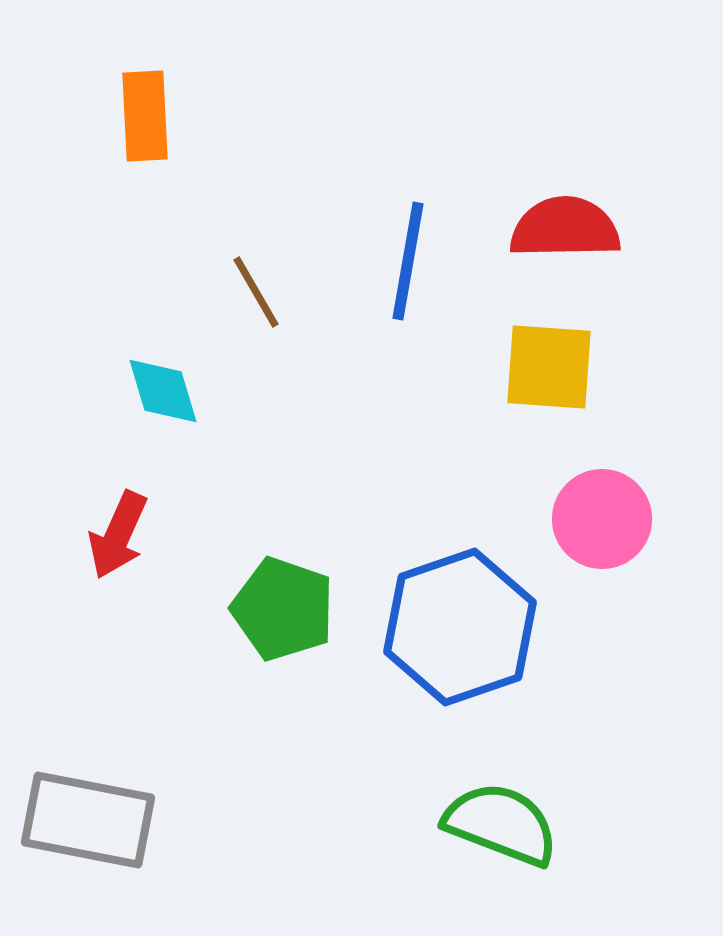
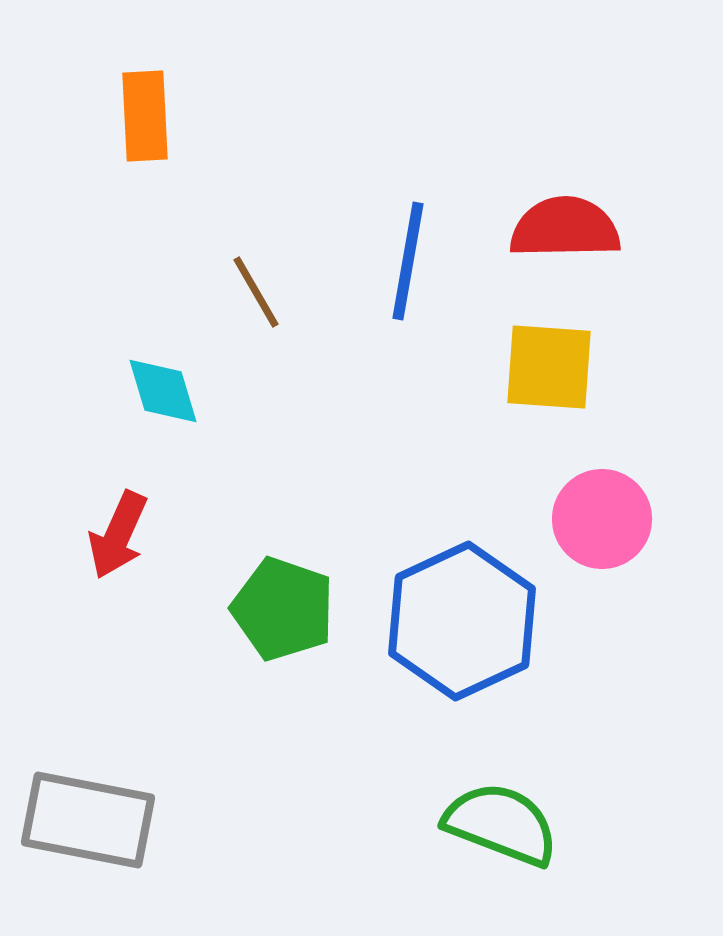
blue hexagon: moved 2 px right, 6 px up; rotated 6 degrees counterclockwise
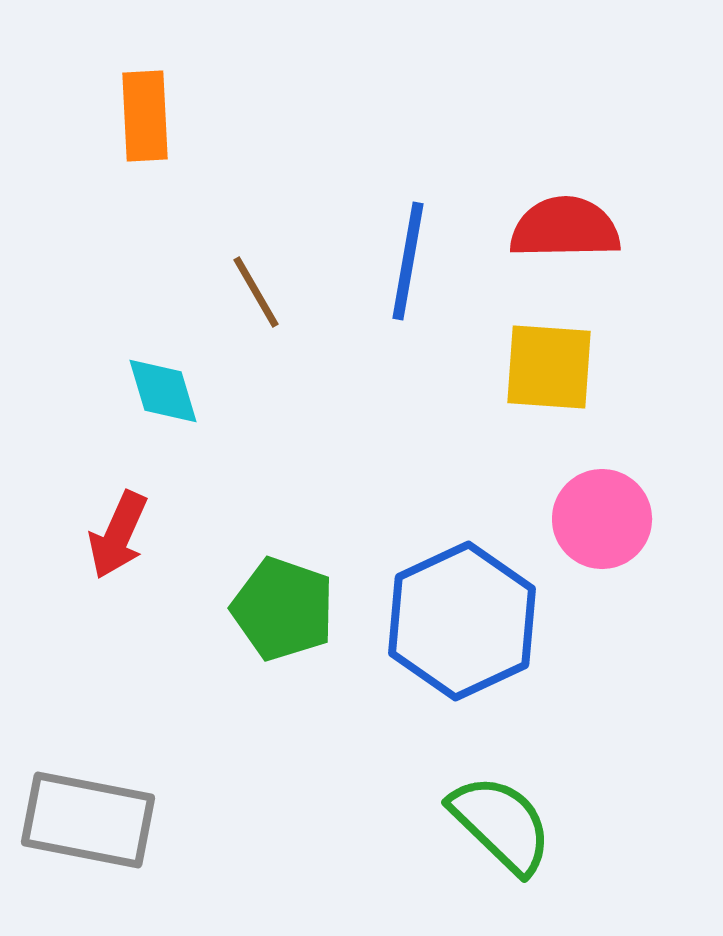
green semicircle: rotated 23 degrees clockwise
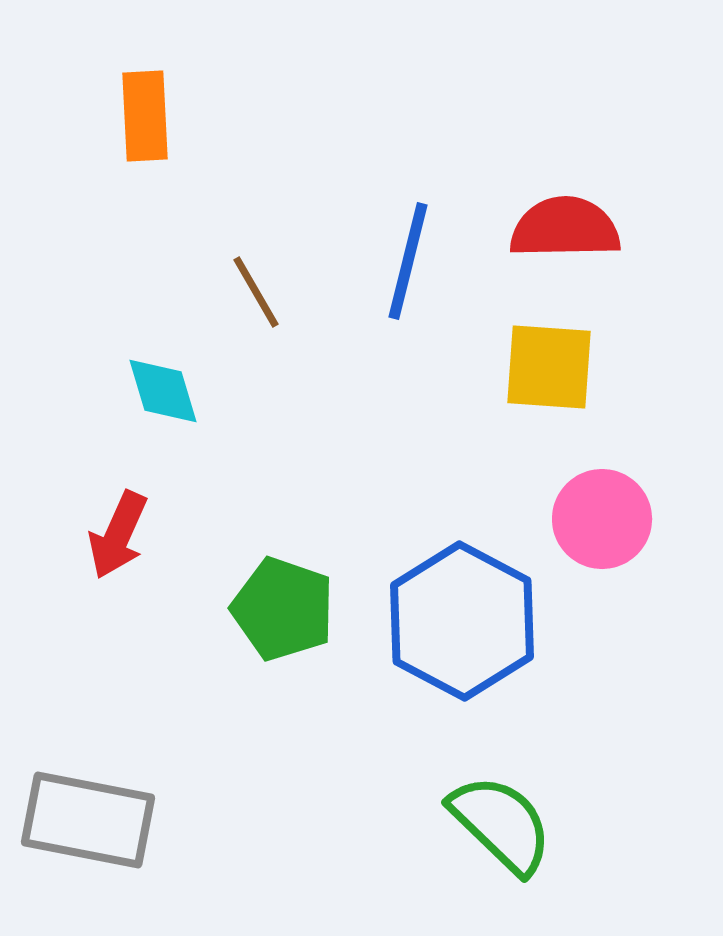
blue line: rotated 4 degrees clockwise
blue hexagon: rotated 7 degrees counterclockwise
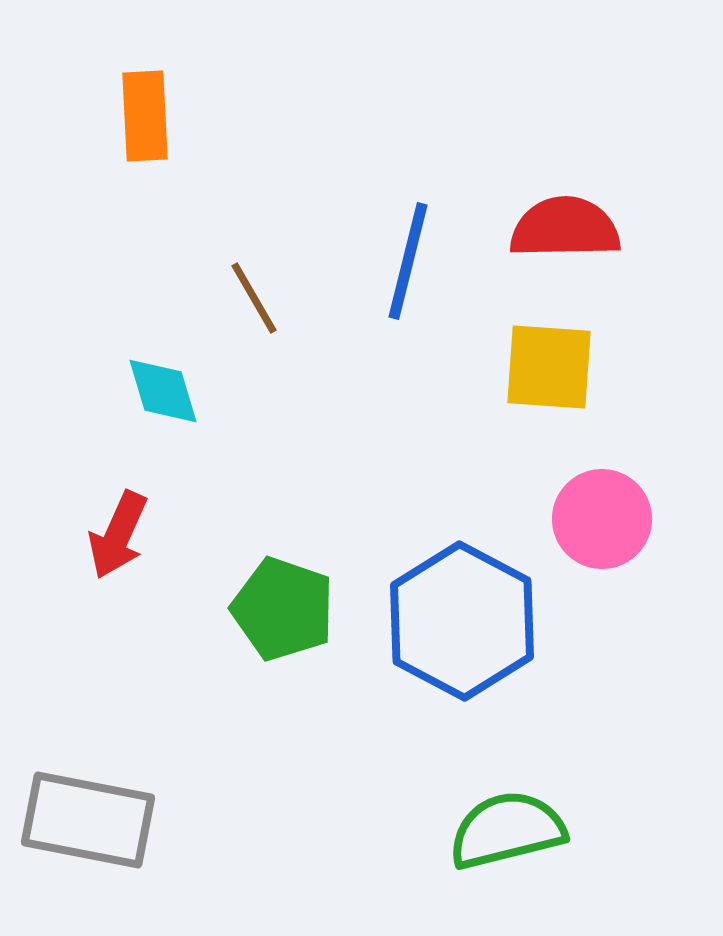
brown line: moved 2 px left, 6 px down
green semicircle: moved 6 px right, 6 px down; rotated 58 degrees counterclockwise
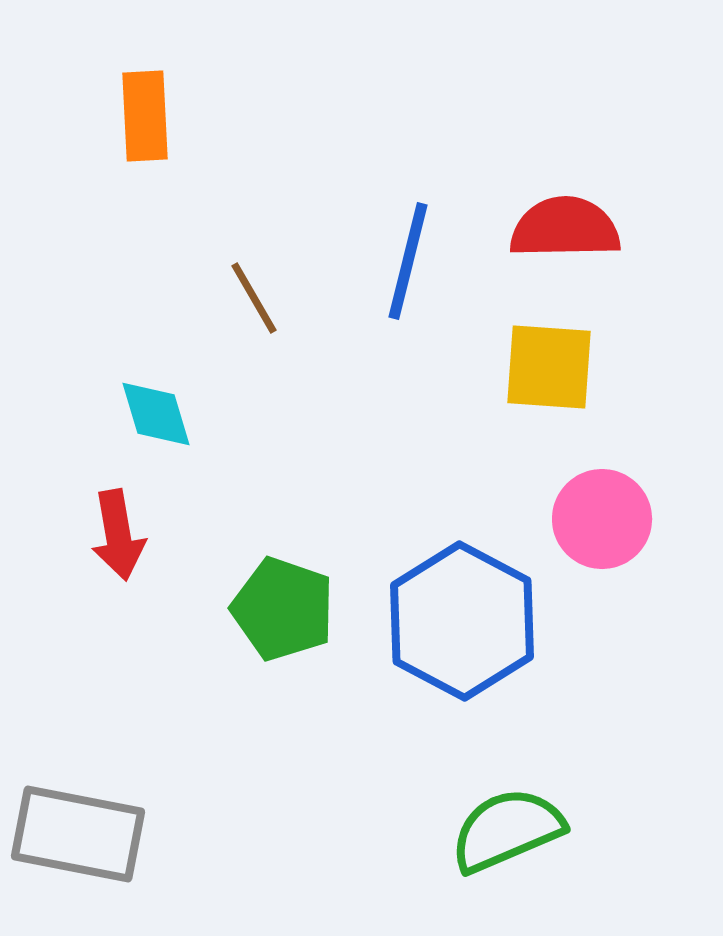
cyan diamond: moved 7 px left, 23 px down
red arrow: rotated 34 degrees counterclockwise
gray rectangle: moved 10 px left, 14 px down
green semicircle: rotated 9 degrees counterclockwise
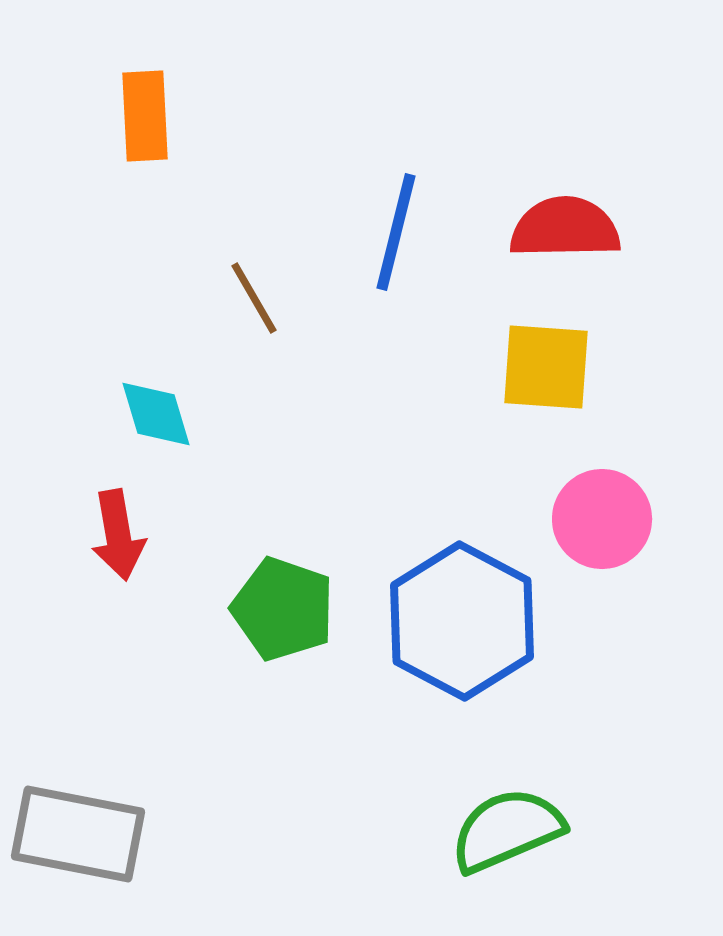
blue line: moved 12 px left, 29 px up
yellow square: moved 3 px left
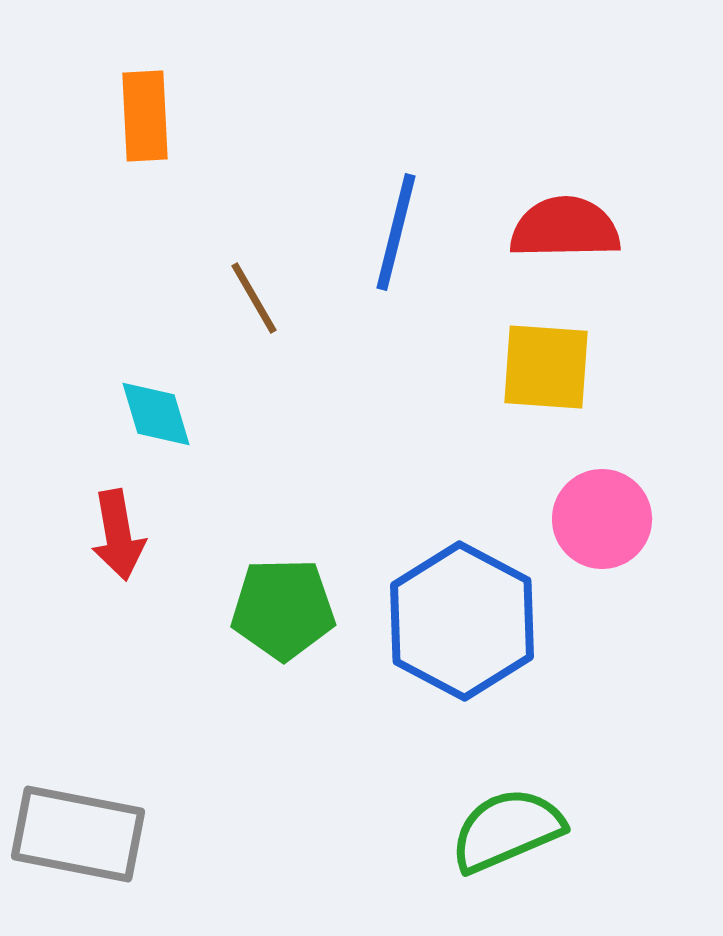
green pentagon: rotated 20 degrees counterclockwise
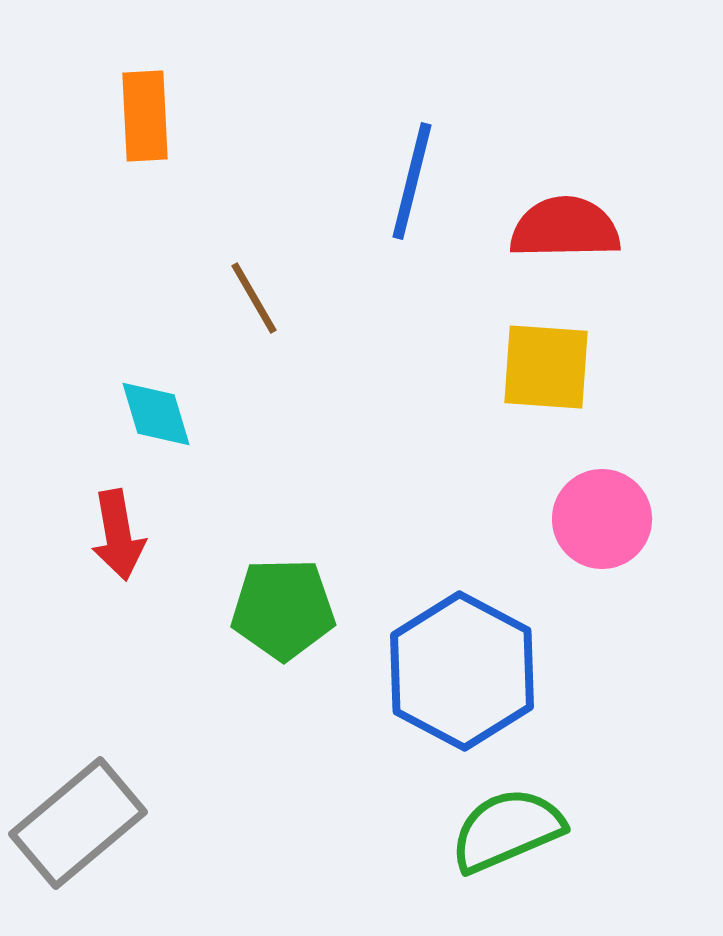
blue line: moved 16 px right, 51 px up
blue hexagon: moved 50 px down
gray rectangle: moved 11 px up; rotated 51 degrees counterclockwise
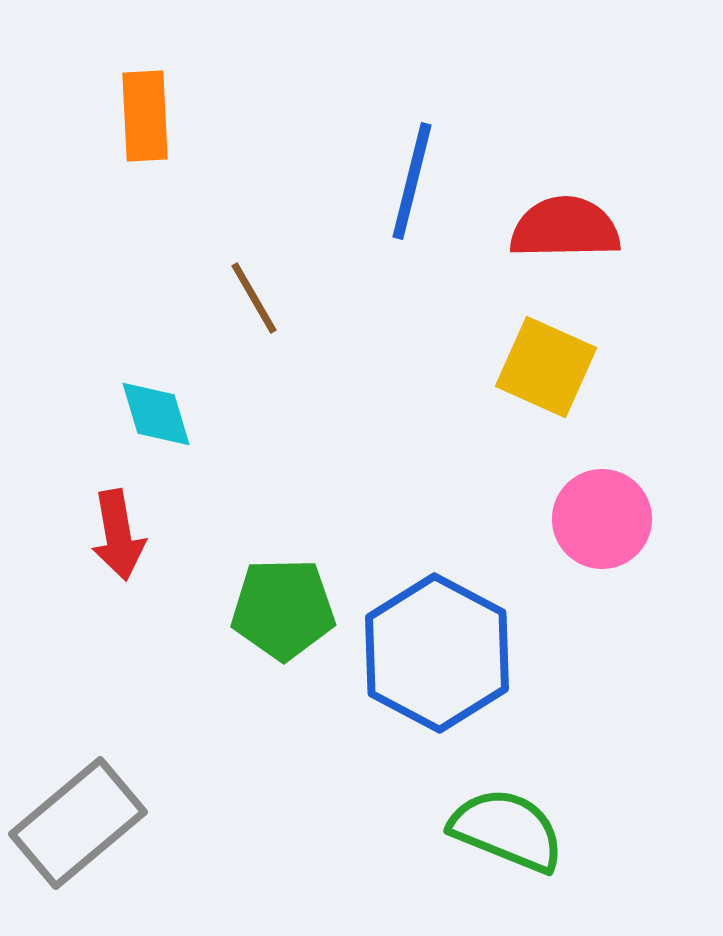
yellow square: rotated 20 degrees clockwise
blue hexagon: moved 25 px left, 18 px up
green semicircle: rotated 45 degrees clockwise
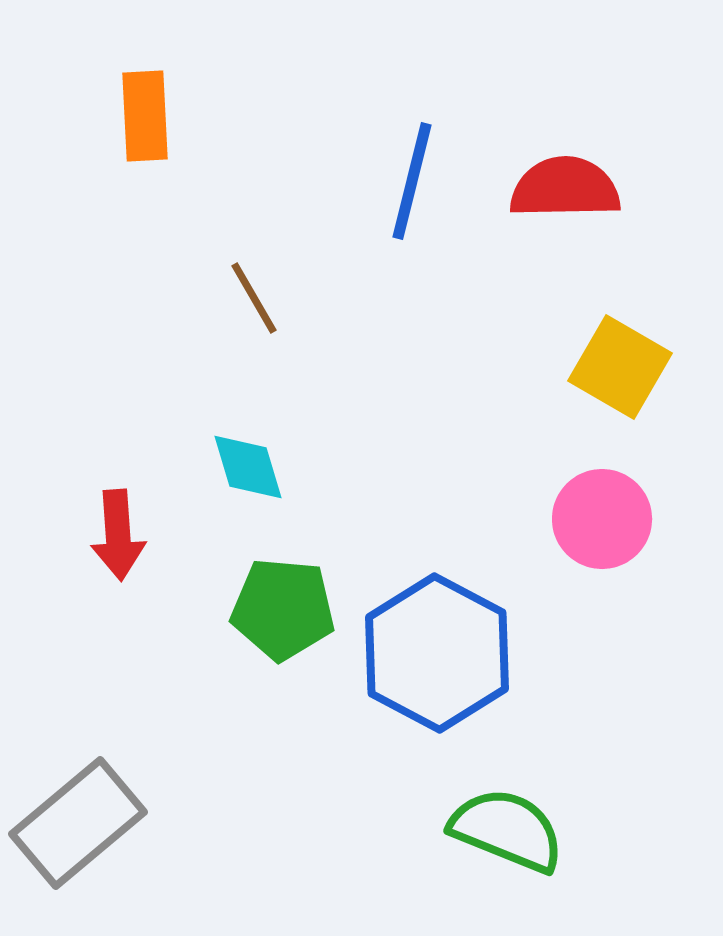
red semicircle: moved 40 px up
yellow square: moved 74 px right; rotated 6 degrees clockwise
cyan diamond: moved 92 px right, 53 px down
red arrow: rotated 6 degrees clockwise
green pentagon: rotated 6 degrees clockwise
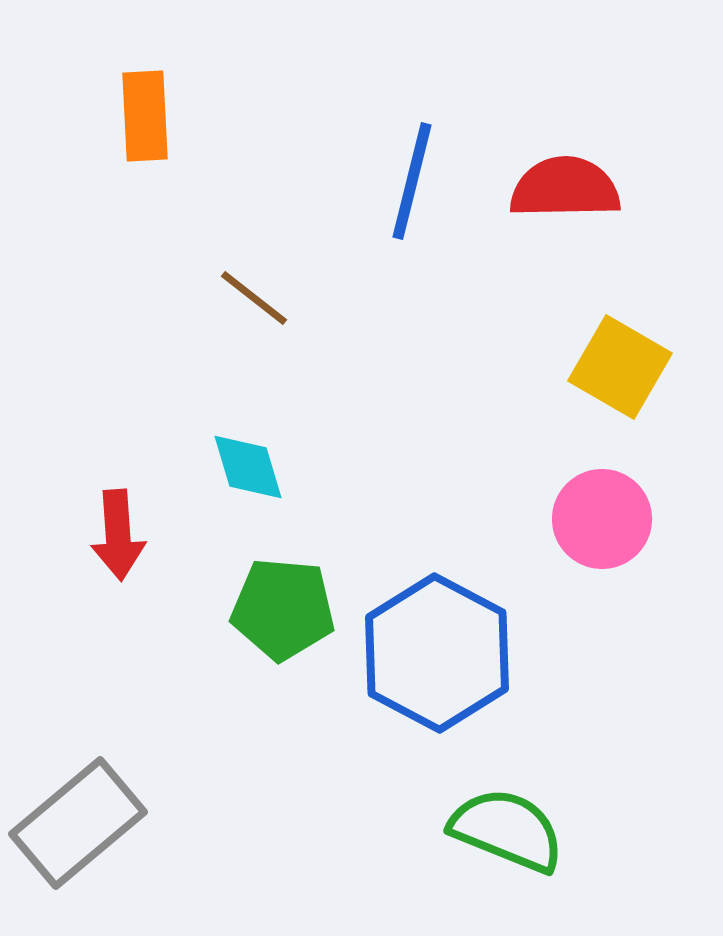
brown line: rotated 22 degrees counterclockwise
